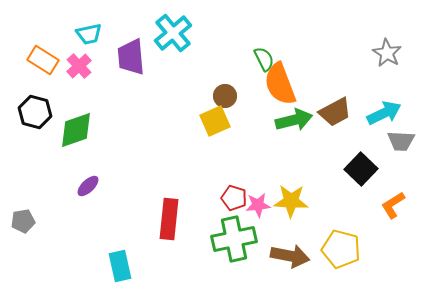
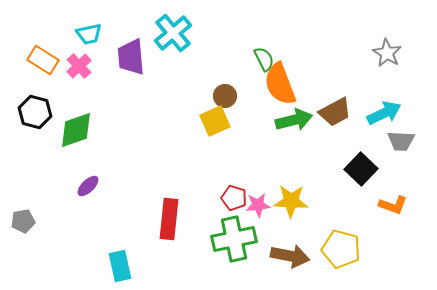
orange L-shape: rotated 128 degrees counterclockwise
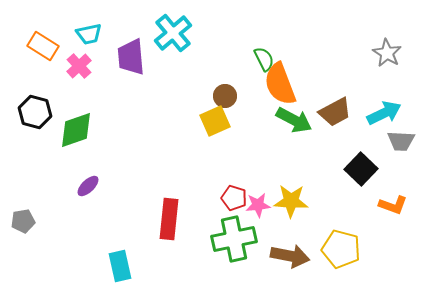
orange rectangle: moved 14 px up
green arrow: rotated 42 degrees clockwise
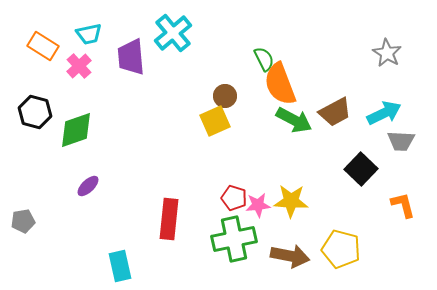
orange L-shape: moved 10 px right; rotated 124 degrees counterclockwise
